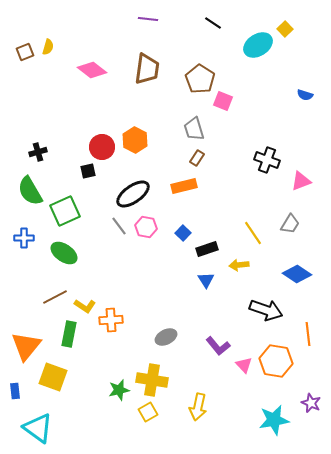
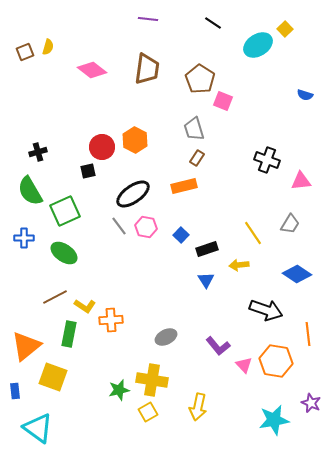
pink triangle at (301, 181): rotated 15 degrees clockwise
blue square at (183, 233): moved 2 px left, 2 px down
orange triangle at (26, 346): rotated 12 degrees clockwise
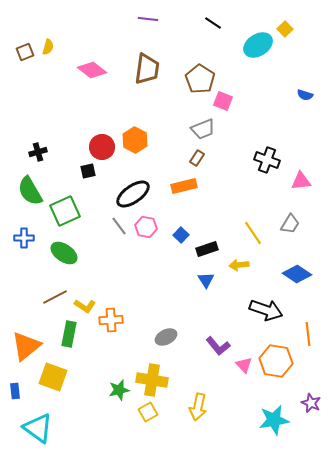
gray trapezoid at (194, 129): moved 9 px right; rotated 95 degrees counterclockwise
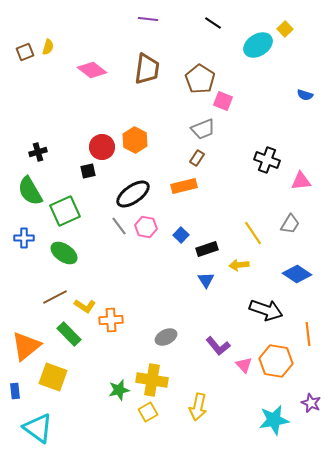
green rectangle at (69, 334): rotated 55 degrees counterclockwise
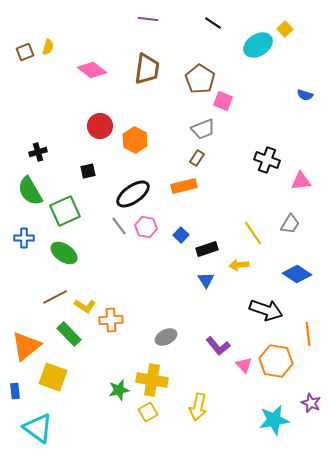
red circle at (102, 147): moved 2 px left, 21 px up
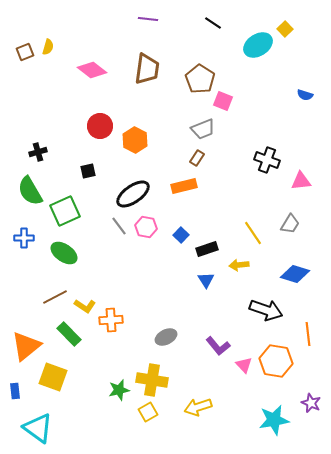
blue diamond at (297, 274): moved 2 px left; rotated 16 degrees counterclockwise
yellow arrow at (198, 407): rotated 60 degrees clockwise
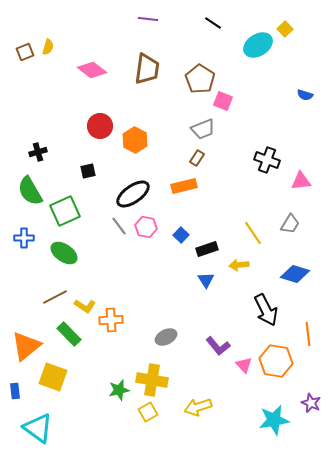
black arrow at (266, 310): rotated 44 degrees clockwise
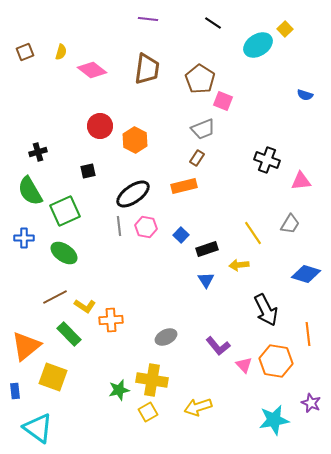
yellow semicircle at (48, 47): moved 13 px right, 5 px down
gray line at (119, 226): rotated 30 degrees clockwise
blue diamond at (295, 274): moved 11 px right
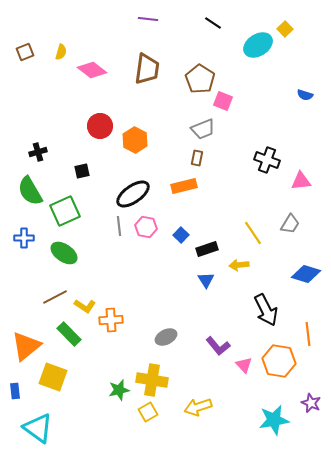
brown rectangle at (197, 158): rotated 21 degrees counterclockwise
black square at (88, 171): moved 6 px left
orange hexagon at (276, 361): moved 3 px right
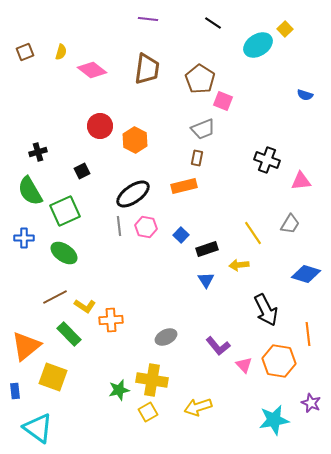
black square at (82, 171): rotated 14 degrees counterclockwise
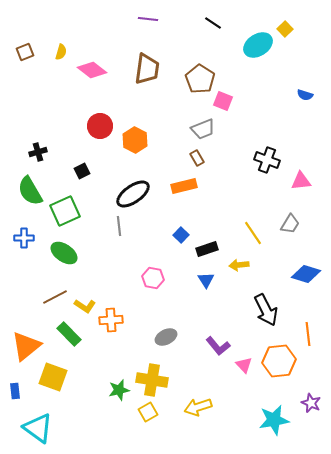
brown rectangle at (197, 158): rotated 42 degrees counterclockwise
pink hexagon at (146, 227): moved 7 px right, 51 px down
orange hexagon at (279, 361): rotated 16 degrees counterclockwise
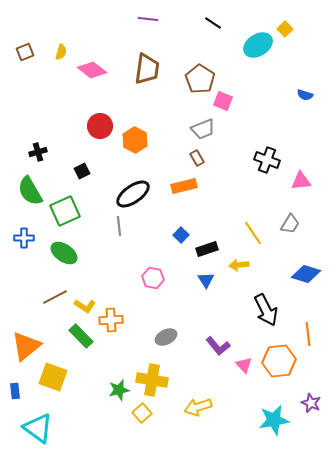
green rectangle at (69, 334): moved 12 px right, 2 px down
yellow square at (148, 412): moved 6 px left, 1 px down; rotated 12 degrees counterclockwise
